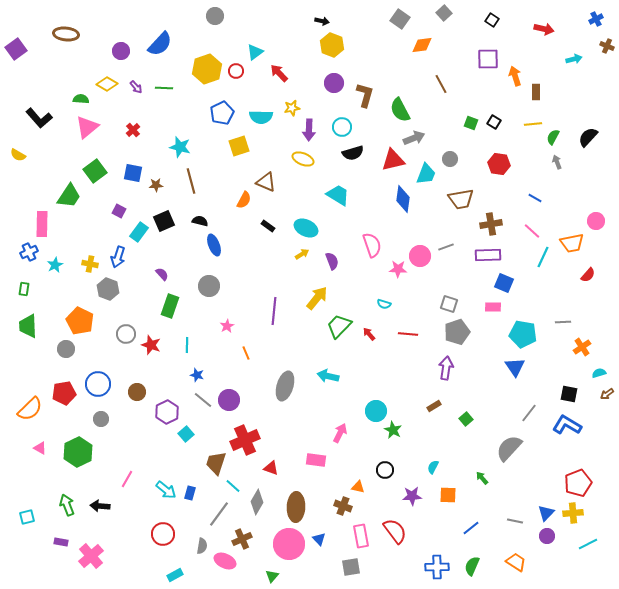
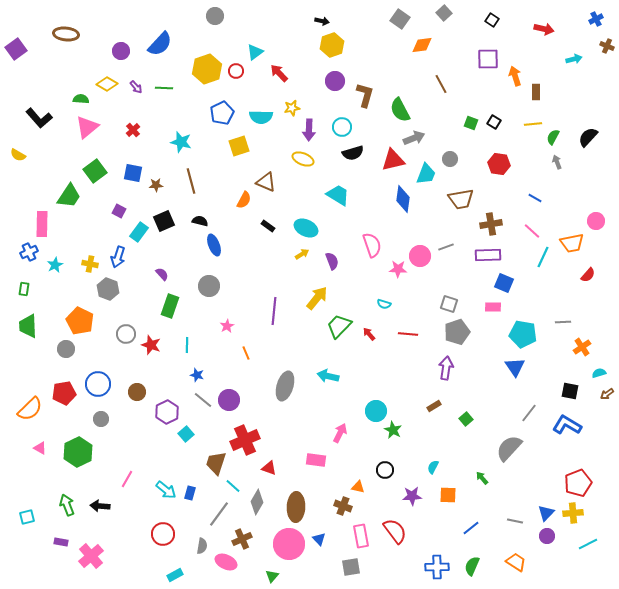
yellow hexagon at (332, 45): rotated 20 degrees clockwise
purple circle at (334, 83): moved 1 px right, 2 px up
cyan star at (180, 147): moved 1 px right, 5 px up
black square at (569, 394): moved 1 px right, 3 px up
red triangle at (271, 468): moved 2 px left
pink ellipse at (225, 561): moved 1 px right, 1 px down
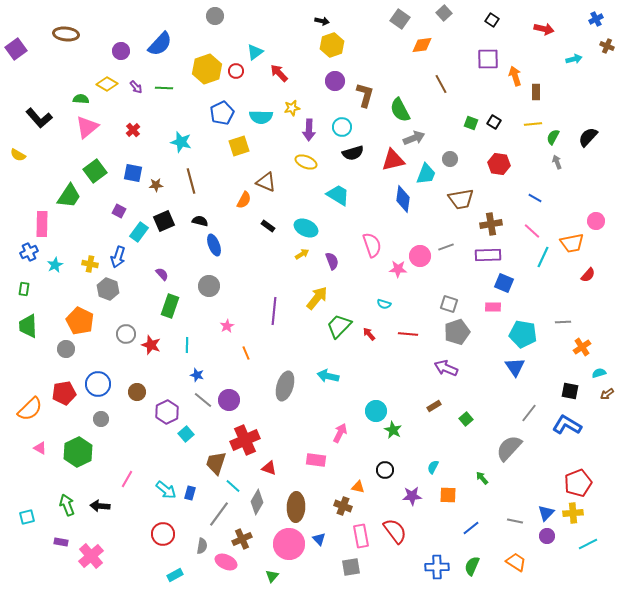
yellow ellipse at (303, 159): moved 3 px right, 3 px down
purple arrow at (446, 368): rotated 75 degrees counterclockwise
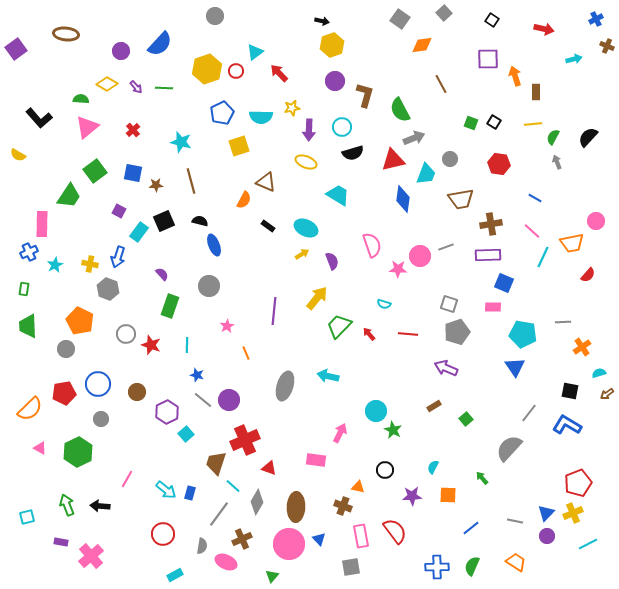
yellow cross at (573, 513): rotated 18 degrees counterclockwise
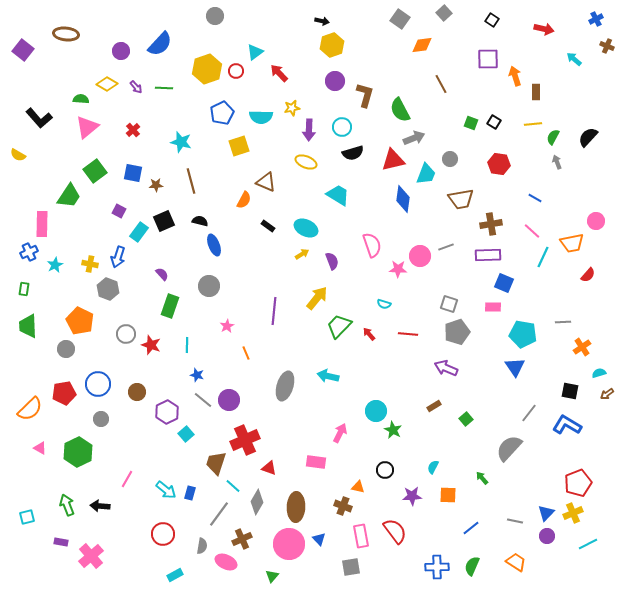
purple square at (16, 49): moved 7 px right, 1 px down; rotated 15 degrees counterclockwise
cyan arrow at (574, 59): rotated 126 degrees counterclockwise
pink rectangle at (316, 460): moved 2 px down
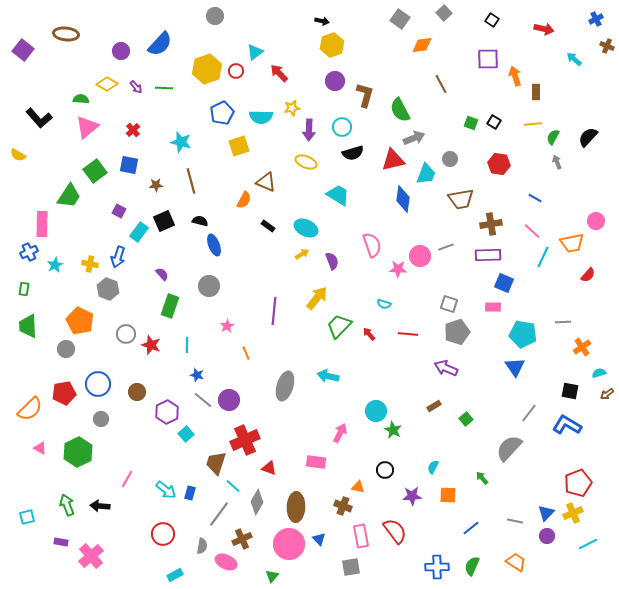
blue square at (133, 173): moved 4 px left, 8 px up
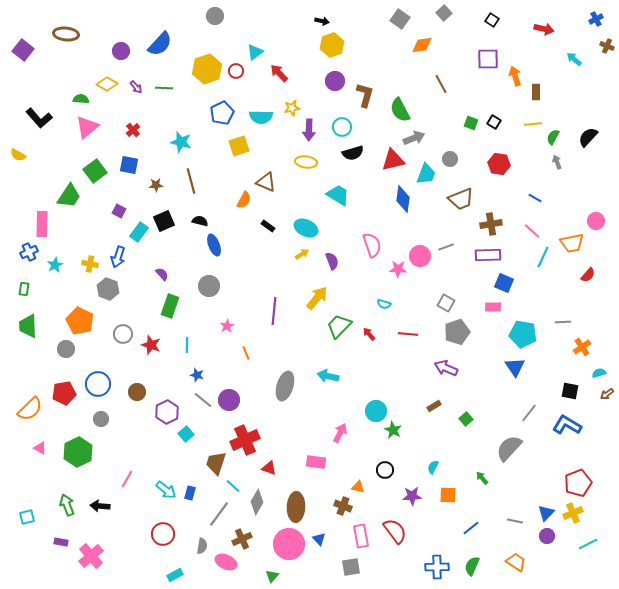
yellow ellipse at (306, 162): rotated 15 degrees counterclockwise
brown trapezoid at (461, 199): rotated 12 degrees counterclockwise
gray square at (449, 304): moved 3 px left, 1 px up; rotated 12 degrees clockwise
gray circle at (126, 334): moved 3 px left
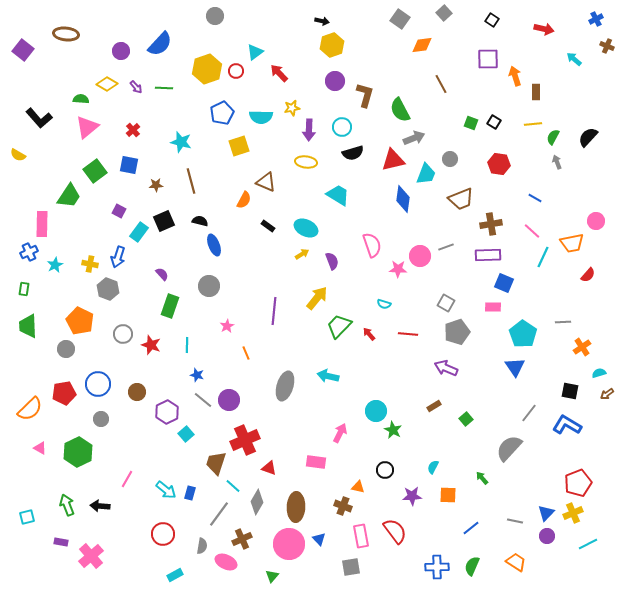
cyan pentagon at (523, 334): rotated 24 degrees clockwise
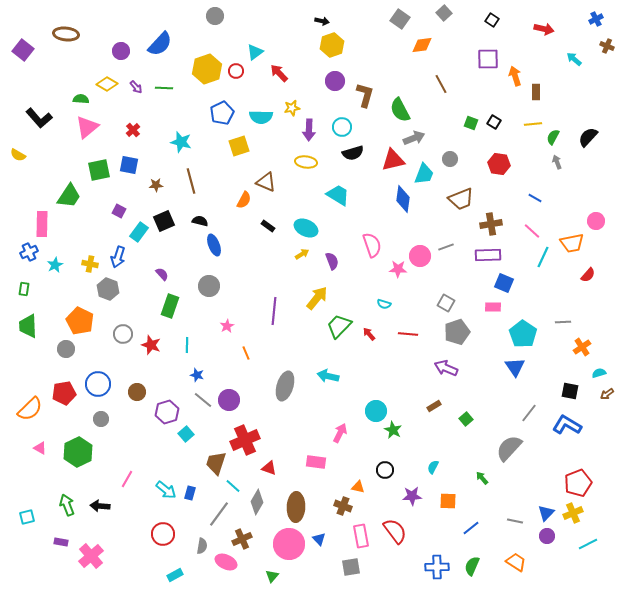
green square at (95, 171): moved 4 px right, 1 px up; rotated 25 degrees clockwise
cyan trapezoid at (426, 174): moved 2 px left
purple hexagon at (167, 412): rotated 10 degrees clockwise
orange square at (448, 495): moved 6 px down
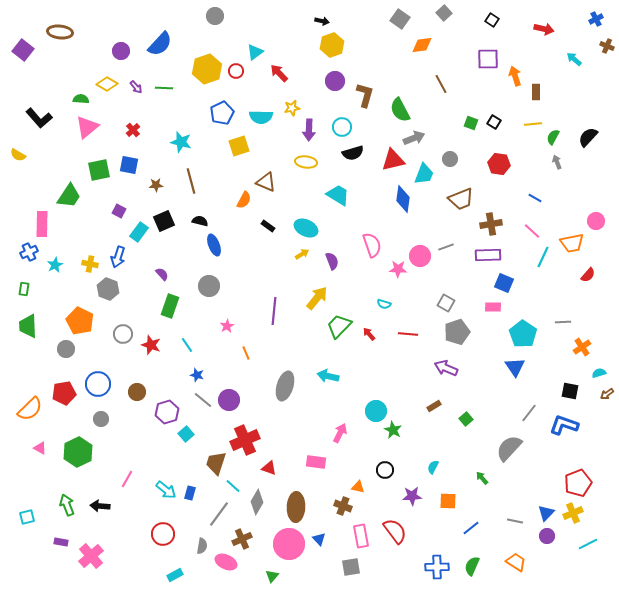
brown ellipse at (66, 34): moved 6 px left, 2 px up
cyan line at (187, 345): rotated 35 degrees counterclockwise
blue L-shape at (567, 425): moved 3 px left; rotated 12 degrees counterclockwise
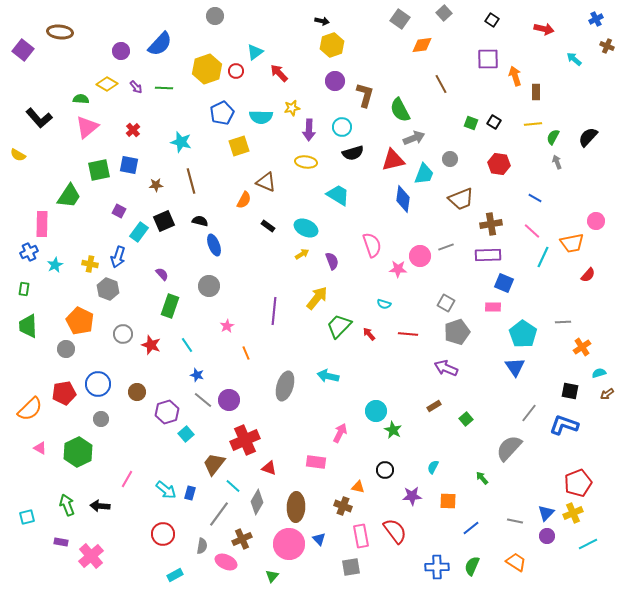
brown trapezoid at (216, 463): moved 2 px left, 1 px down; rotated 20 degrees clockwise
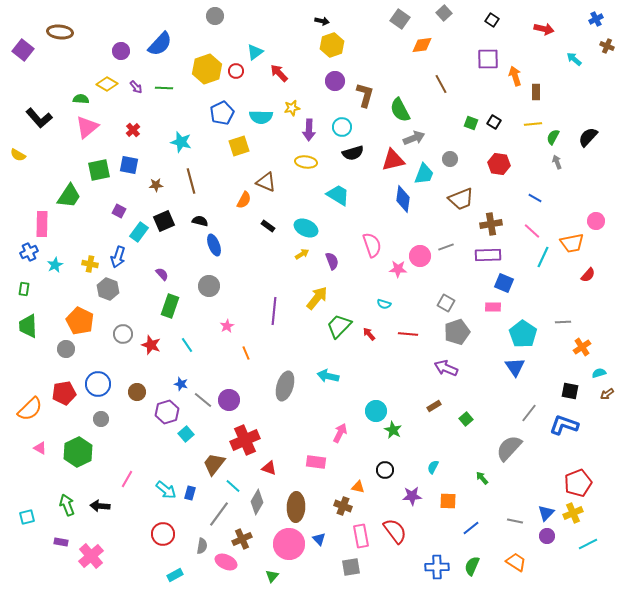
blue star at (197, 375): moved 16 px left, 9 px down
